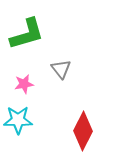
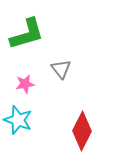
pink star: moved 1 px right
cyan star: rotated 20 degrees clockwise
red diamond: moved 1 px left
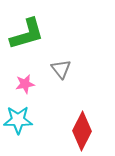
cyan star: rotated 20 degrees counterclockwise
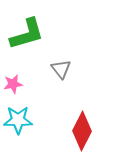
pink star: moved 12 px left
